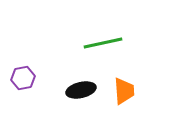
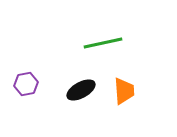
purple hexagon: moved 3 px right, 6 px down
black ellipse: rotated 16 degrees counterclockwise
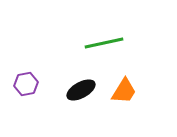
green line: moved 1 px right
orange trapezoid: rotated 36 degrees clockwise
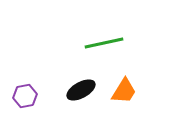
purple hexagon: moved 1 px left, 12 px down
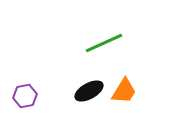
green line: rotated 12 degrees counterclockwise
black ellipse: moved 8 px right, 1 px down
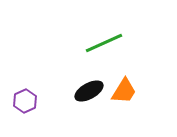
purple hexagon: moved 5 px down; rotated 15 degrees counterclockwise
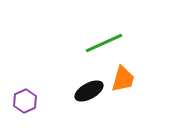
orange trapezoid: moved 1 px left, 12 px up; rotated 16 degrees counterclockwise
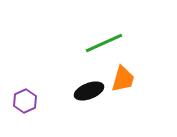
black ellipse: rotated 8 degrees clockwise
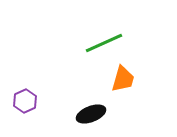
black ellipse: moved 2 px right, 23 px down
